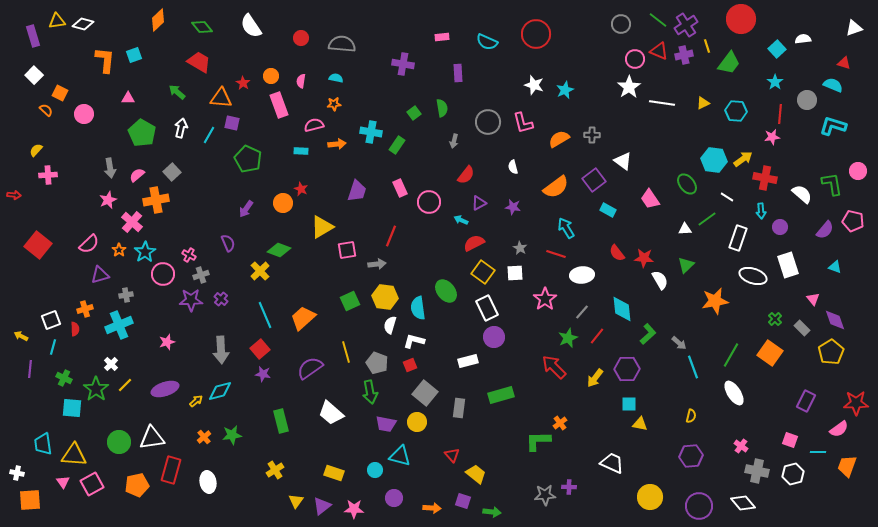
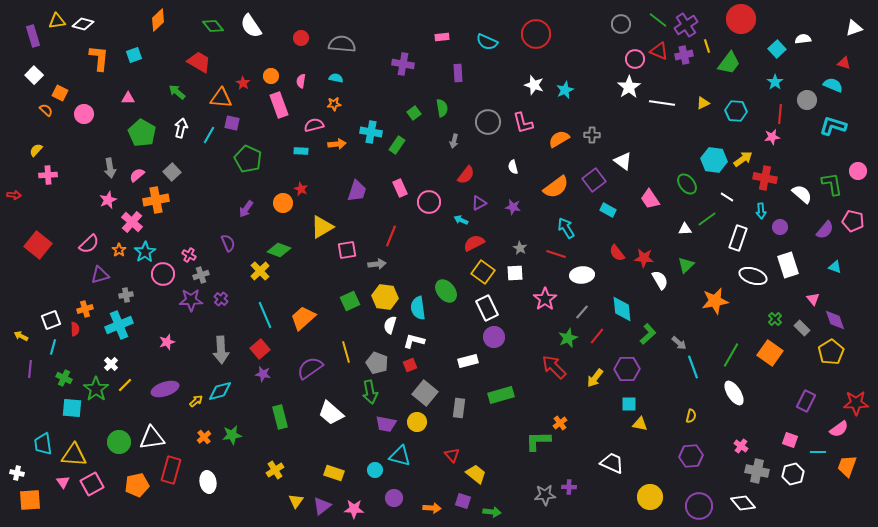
green diamond at (202, 27): moved 11 px right, 1 px up
orange L-shape at (105, 60): moved 6 px left, 2 px up
green rectangle at (281, 421): moved 1 px left, 4 px up
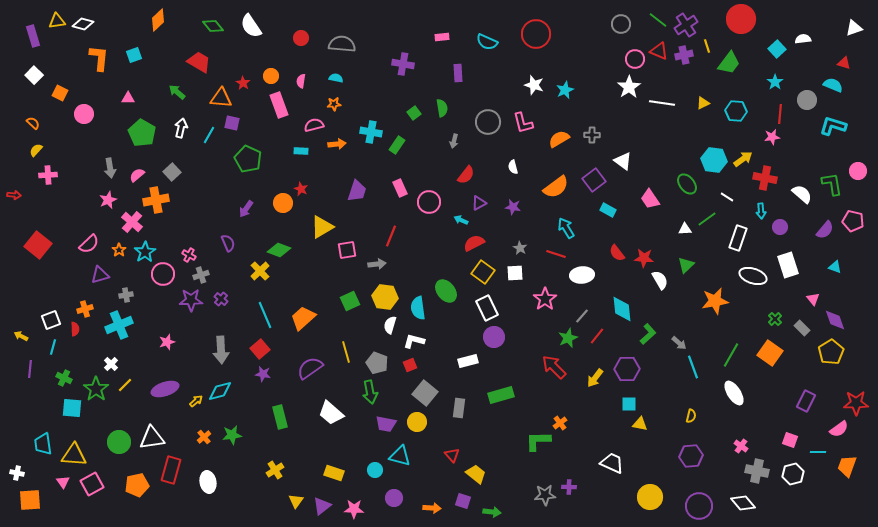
orange semicircle at (46, 110): moved 13 px left, 13 px down
gray line at (582, 312): moved 4 px down
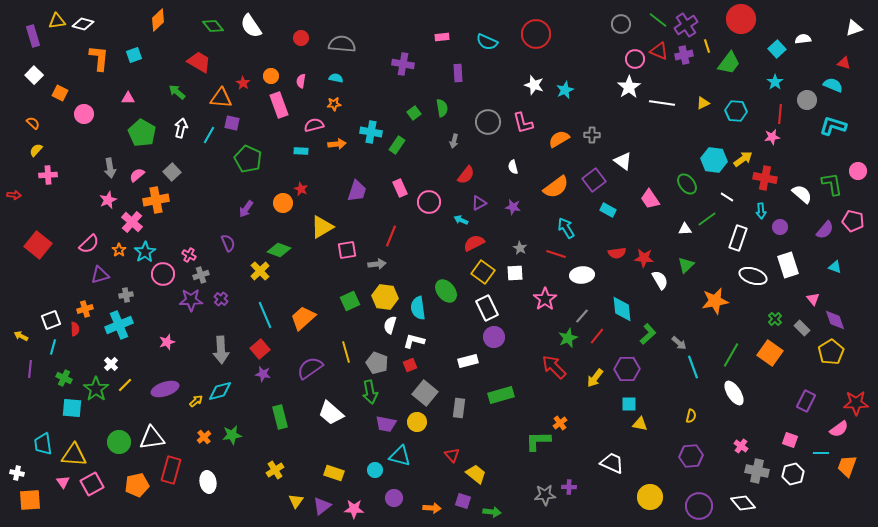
red semicircle at (617, 253): rotated 60 degrees counterclockwise
cyan line at (818, 452): moved 3 px right, 1 px down
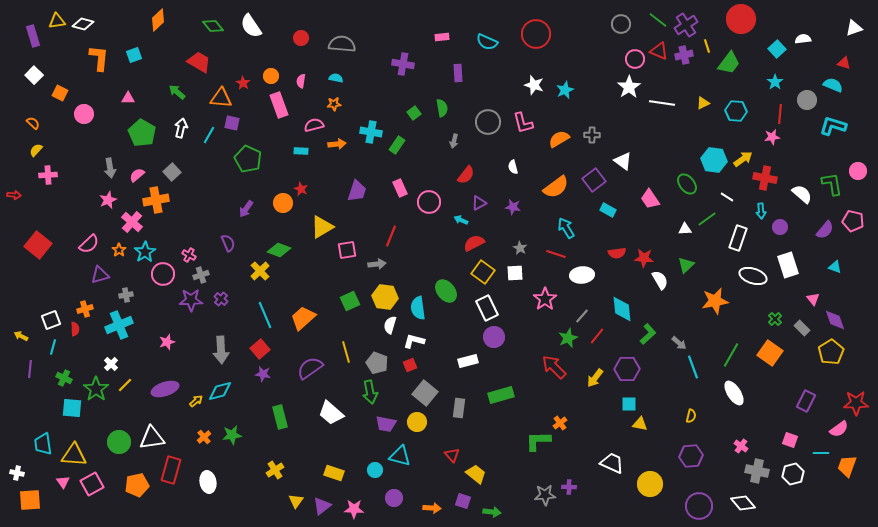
yellow circle at (650, 497): moved 13 px up
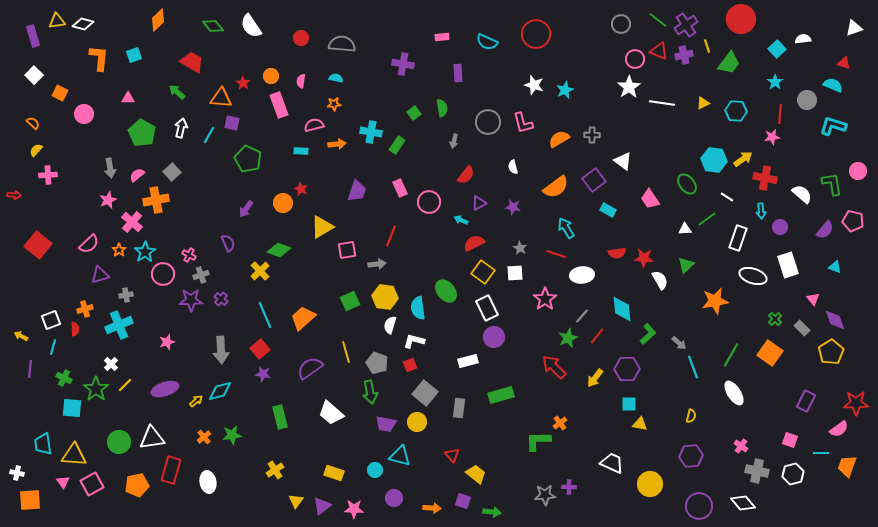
red trapezoid at (199, 62): moved 7 px left
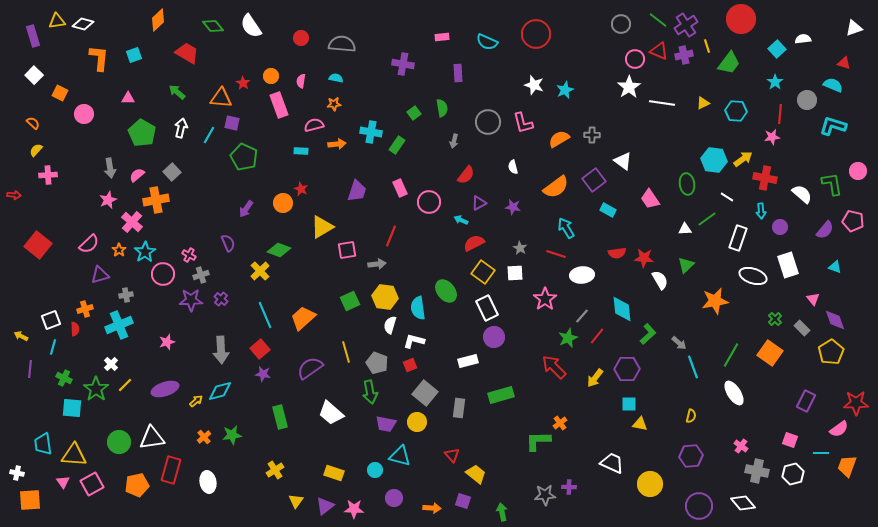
red trapezoid at (192, 62): moved 5 px left, 9 px up
green pentagon at (248, 159): moved 4 px left, 2 px up
green ellipse at (687, 184): rotated 30 degrees clockwise
purple triangle at (322, 506): moved 3 px right
green arrow at (492, 512): moved 10 px right; rotated 108 degrees counterclockwise
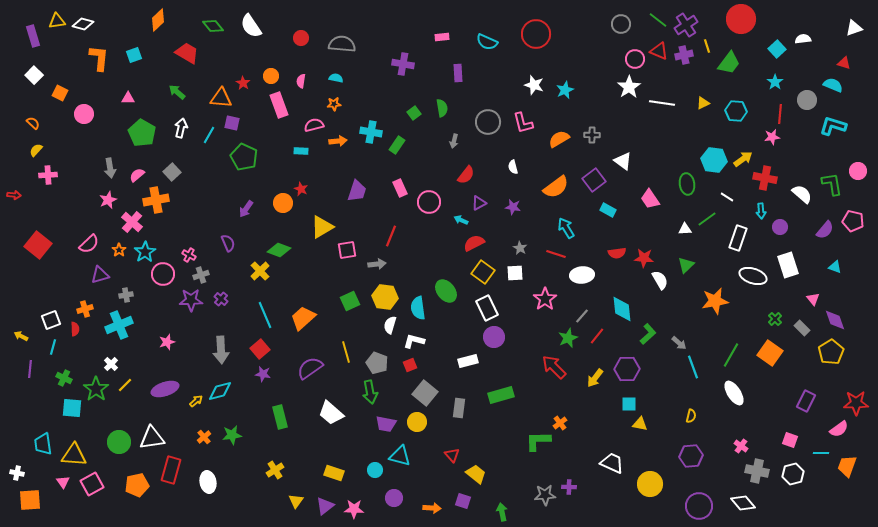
orange arrow at (337, 144): moved 1 px right, 3 px up
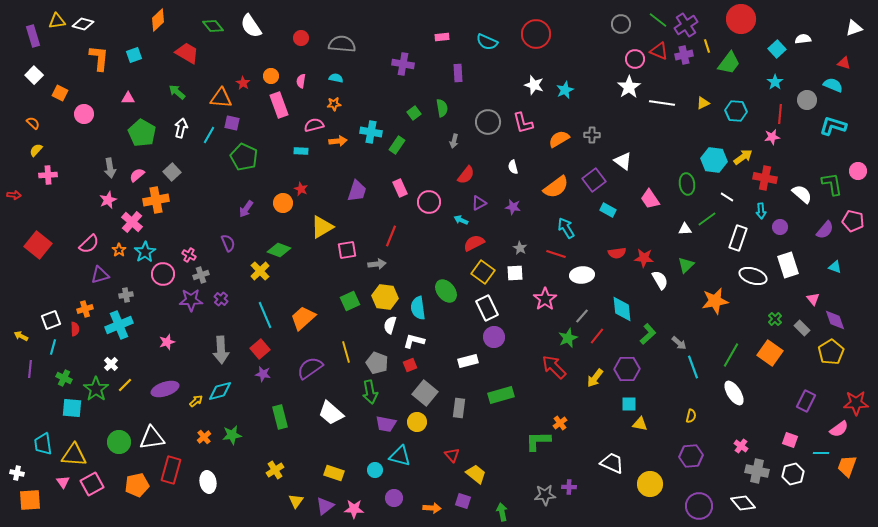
yellow arrow at (743, 159): moved 2 px up
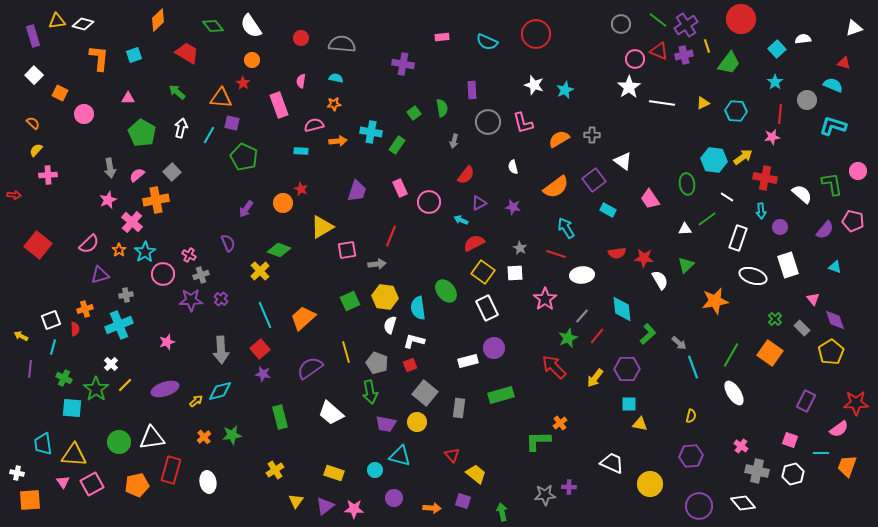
purple rectangle at (458, 73): moved 14 px right, 17 px down
orange circle at (271, 76): moved 19 px left, 16 px up
purple circle at (494, 337): moved 11 px down
